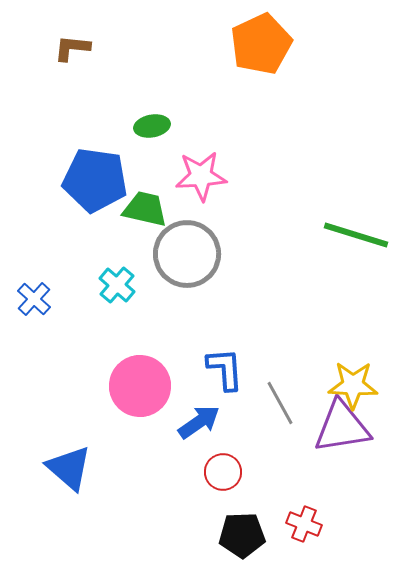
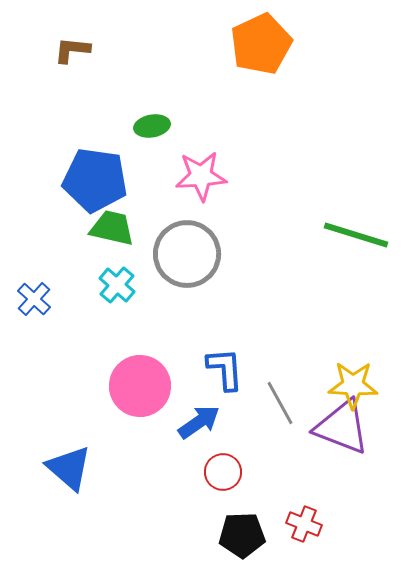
brown L-shape: moved 2 px down
green trapezoid: moved 33 px left, 19 px down
purple triangle: rotated 30 degrees clockwise
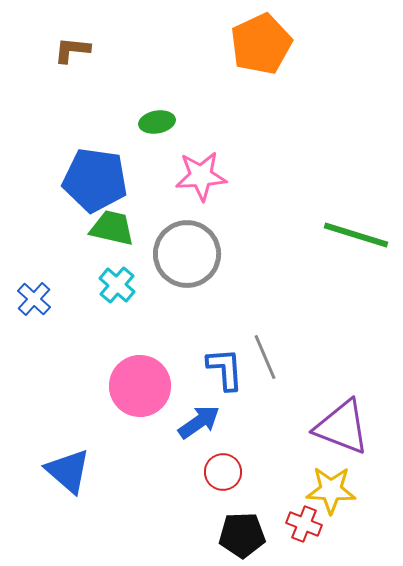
green ellipse: moved 5 px right, 4 px up
yellow star: moved 22 px left, 105 px down
gray line: moved 15 px left, 46 px up; rotated 6 degrees clockwise
blue triangle: moved 1 px left, 3 px down
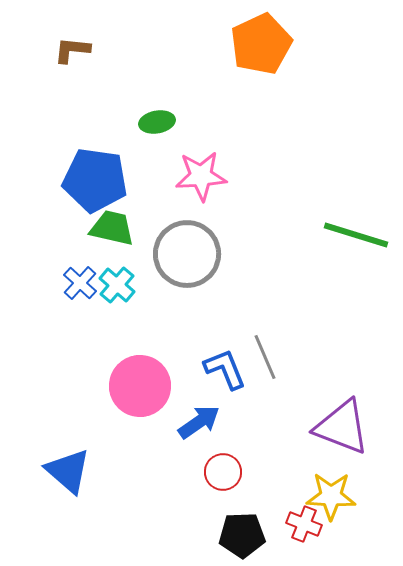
blue cross: moved 46 px right, 16 px up
blue L-shape: rotated 18 degrees counterclockwise
yellow star: moved 6 px down
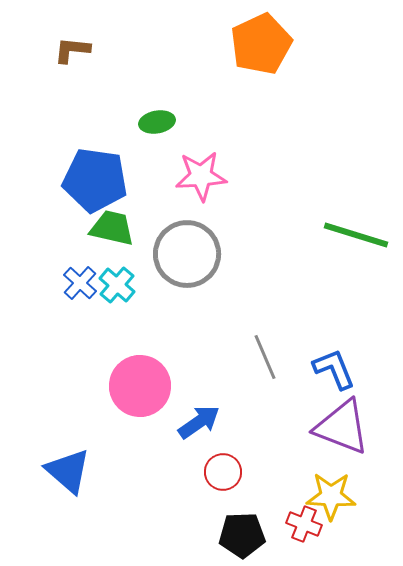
blue L-shape: moved 109 px right
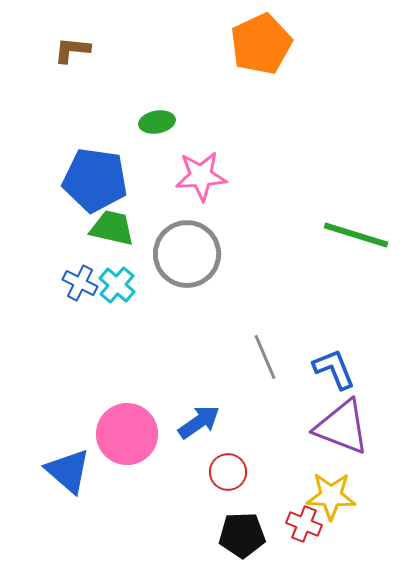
blue cross: rotated 16 degrees counterclockwise
pink circle: moved 13 px left, 48 px down
red circle: moved 5 px right
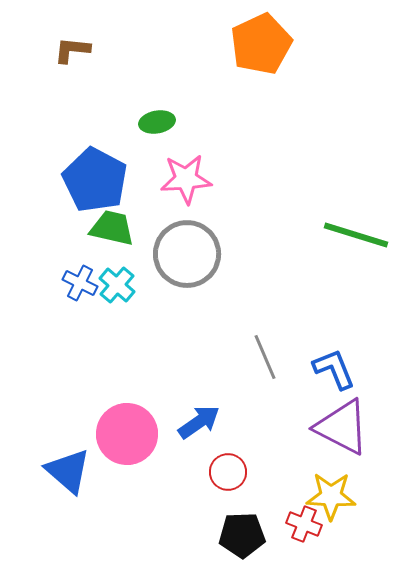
pink star: moved 15 px left, 3 px down
blue pentagon: rotated 20 degrees clockwise
purple triangle: rotated 6 degrees clockwise
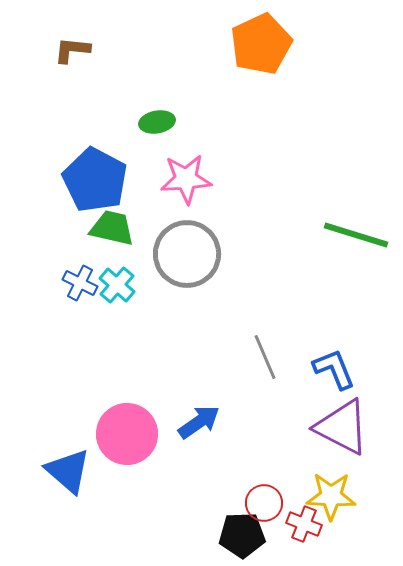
red circle: moved 36 px right, 31 px down
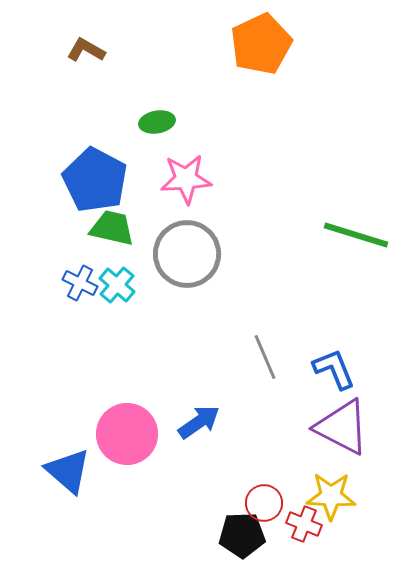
brown L-shape: moved 14 px right; rotated 24 degrees clockwise
